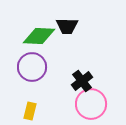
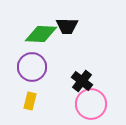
green diamond: moved 2 px right, 2 px up
black cross: rotated 15 degrees counterclockwise
yellow rectangle: moved 10 px up
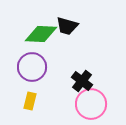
black trapezoid: rotated 15 degrees clockwise
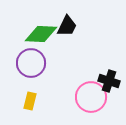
black trapezoid: rotated 80 degrees counterclockwise
purple circle: moved 1 px left, 4 px up
black cross: moved 27 px right; rotated 20 degrees counterclockwise
pink circle: moved 7 px up
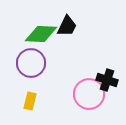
black cross: moved 2 px left, 1 px up
pink circle: moved 2 px left, 3 px up
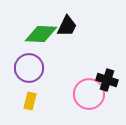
purple circle: moved 2 px left, 5 px down
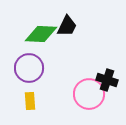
yellow rectangle: rotated 18 degrees counterclockwise
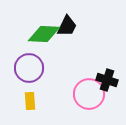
green diamond: moved 3 px right
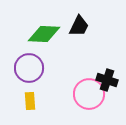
black trapezoid: moved 12 px right
